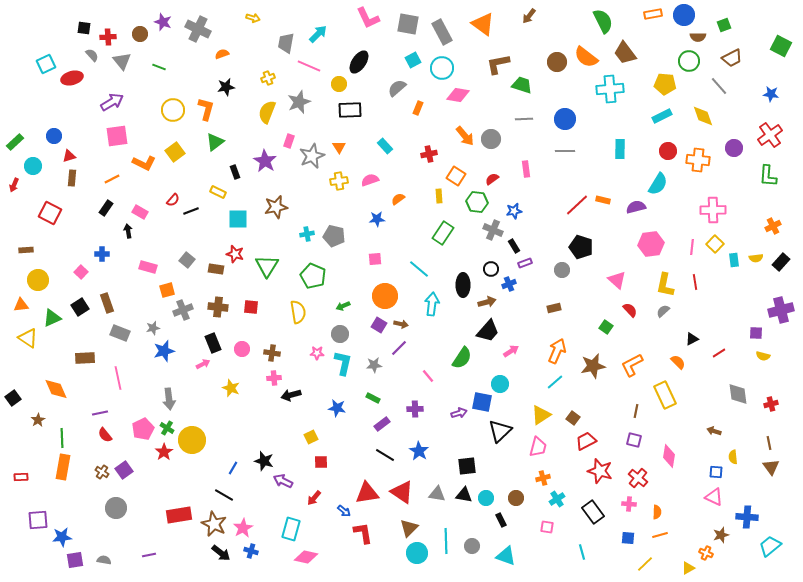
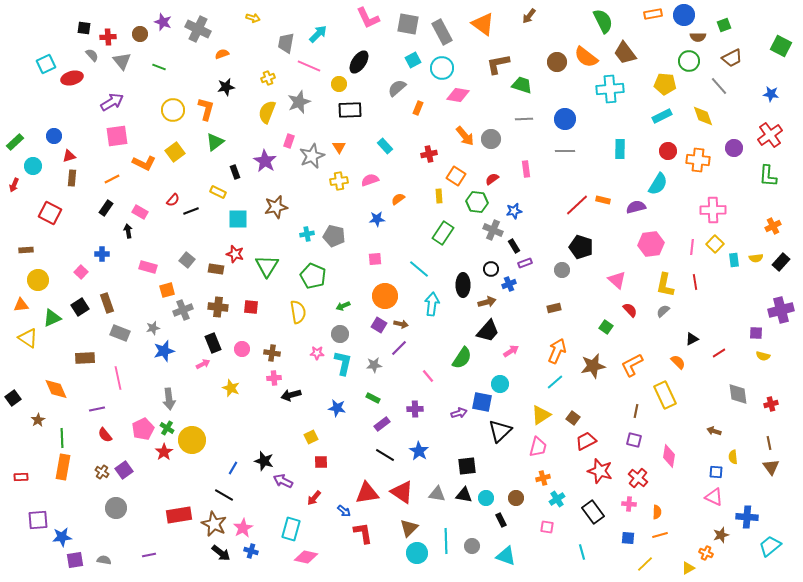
purple line at (100, 413): moved 3 px left, 4 px up
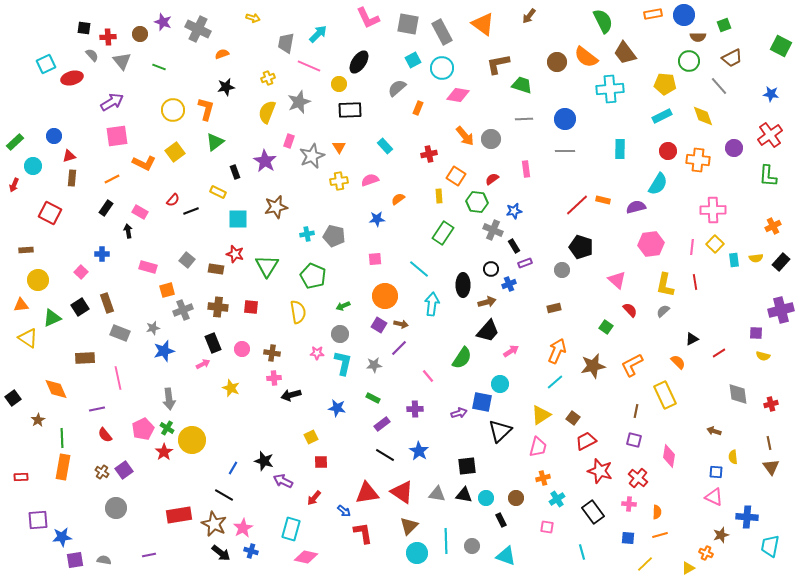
brown triangle at (409, 528): moved 2 px up
cyan trapezoid at (770, 546): rotated 40 degrees counterclockwise
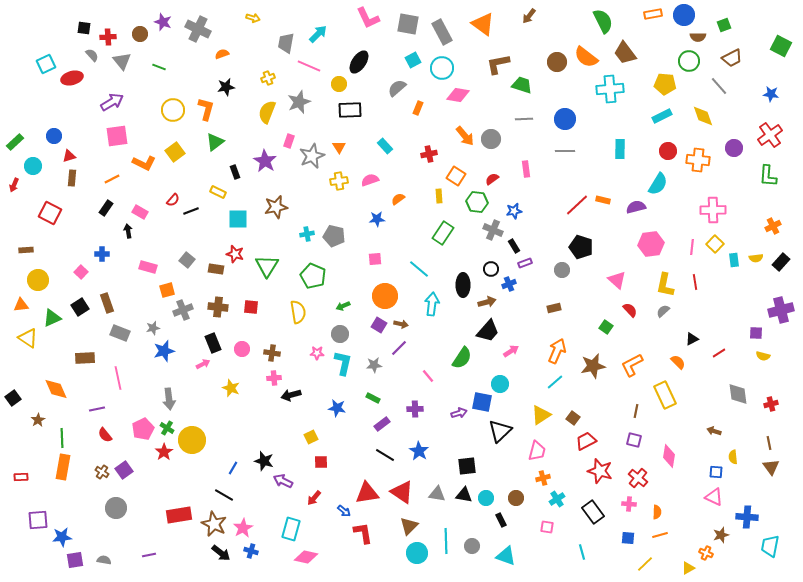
pink trapezoid at (538, 447): moved 1 px left, 4 px down
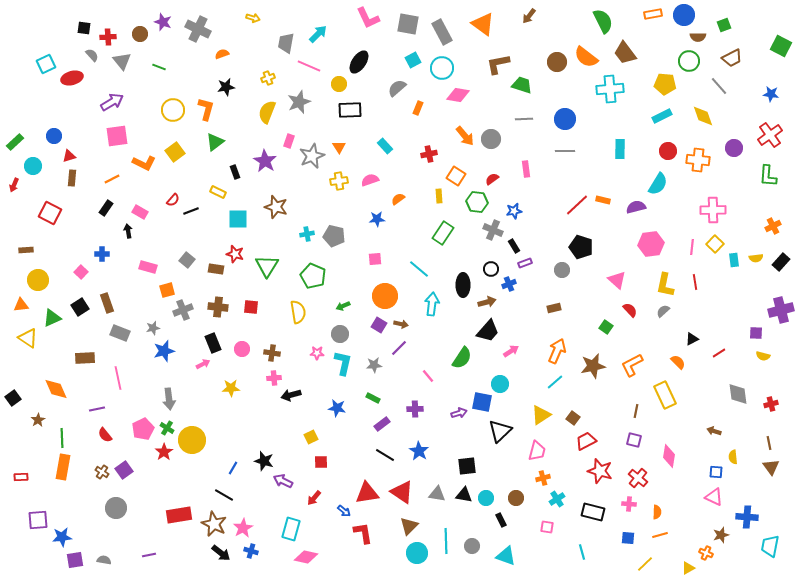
brown star at (276, 207): rotated 30 degrees clockwise
yellow star at (231, 388): rotated 24 degrees counterclockwise
black rectangle at (593, 512): rotated 40 degrees counterclockwise
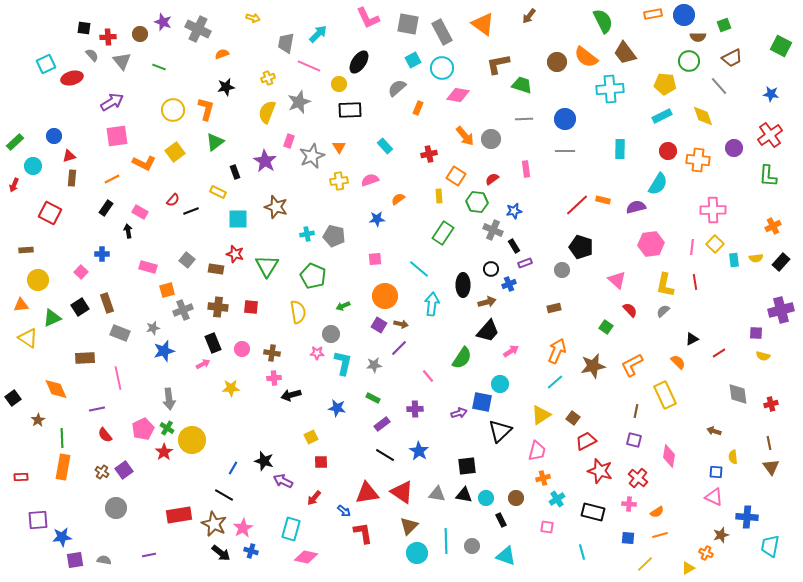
gray circle at (340, 334): moved 9 px left
orange semicircle at (657, 512): rotated 56 degrees clockwise
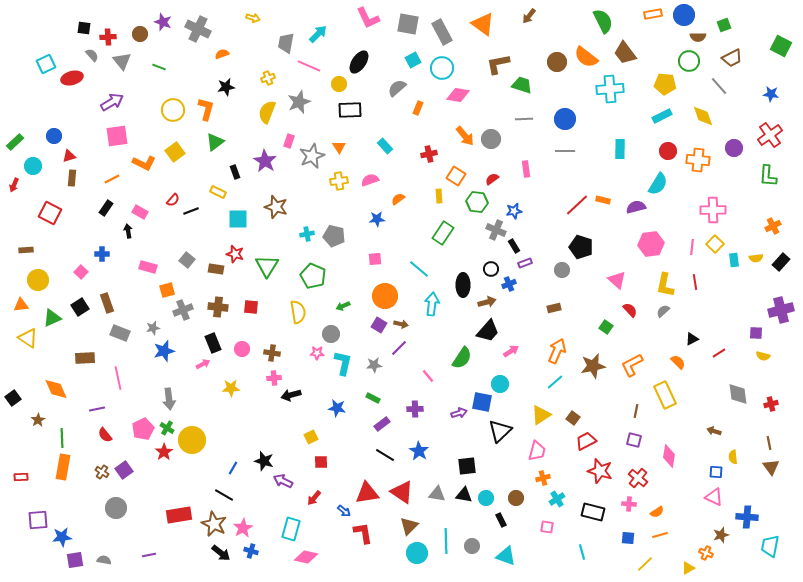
gray cross at (493, 230): moved 3 px right
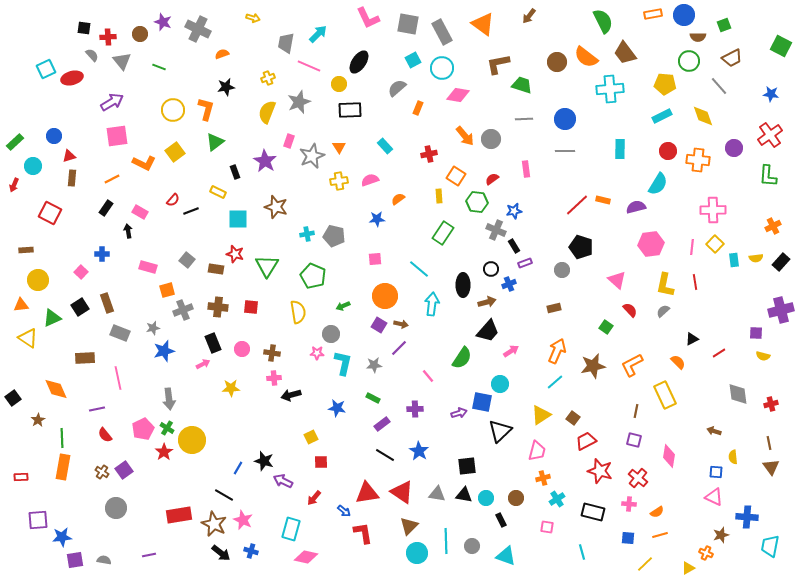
cyan square at (46, 64): moved 5 px down
blue line at (233, 468): moved 5 px right
pink star at (243, 528): moved 8 px up; rotated 18 degrees counterclockwise
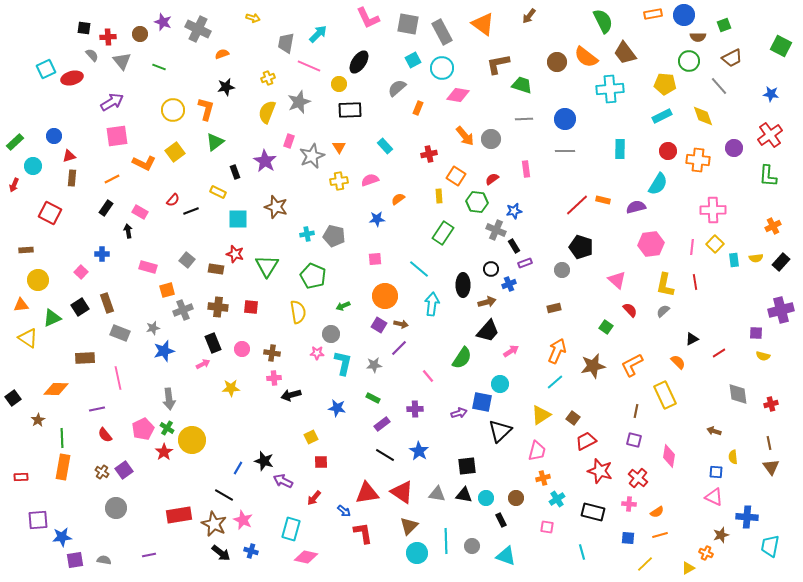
orange diamond at (56, 389): rotated 65 degrees counterclockwise
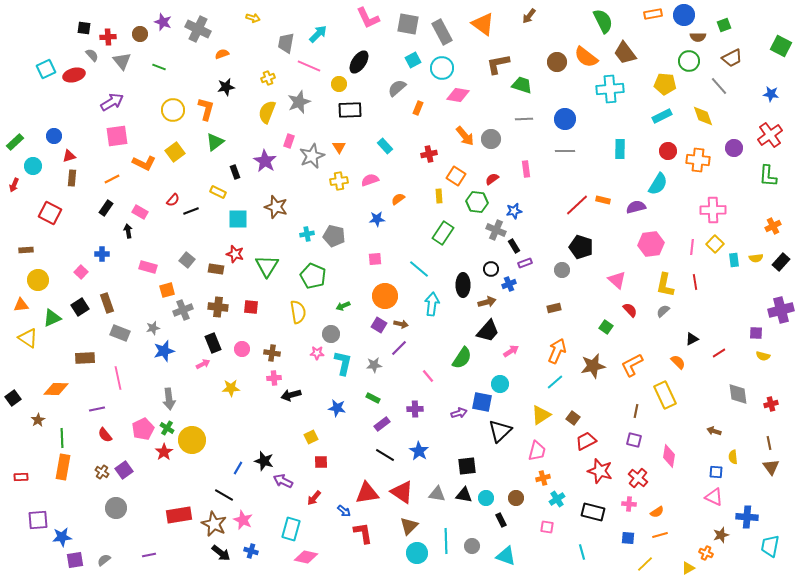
red ellipse at (72, 78): moved 2 px right, 3 px up
gray semicircle at (104, 560): rotated 48 degrees counterclockwise
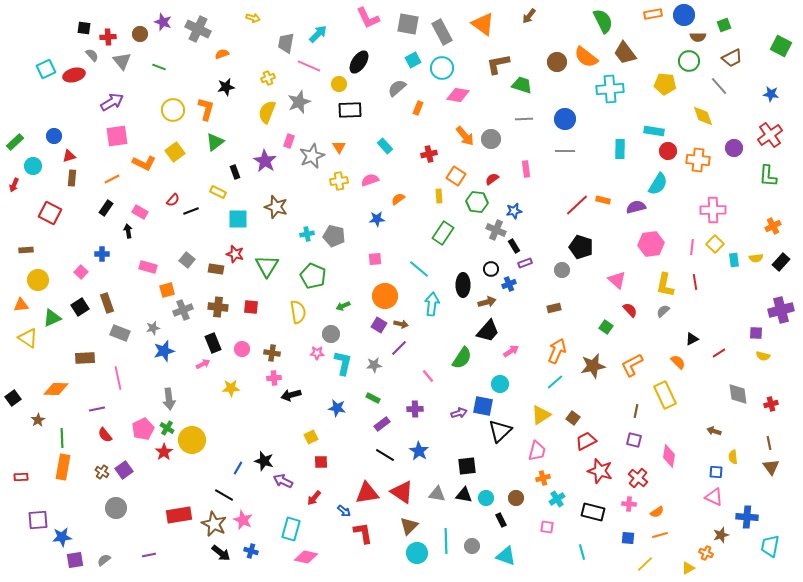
cyan rectangle at (662, 116): moved 8 px left, 15 px down; rotated 36 degrees clockwise
blue square at (482, 402): moved 1 px right, 4 px down
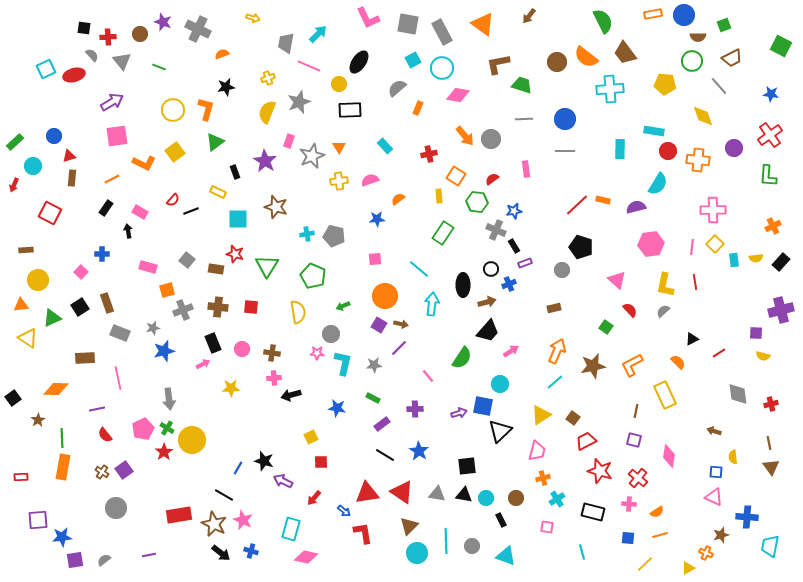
green circle at (689, 61): moved 3 px right
